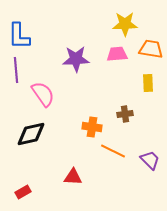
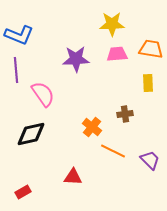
yellow star: moved 13 px left
blue L-shape: moved 1 px up; rotated 68 degrees counterclockwise
orange cross: rotated 30 degrees clockwise
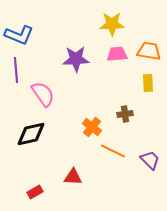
orange trapezoid: moved 2 px left, 2 px down
red rectangle: moved 12 px right
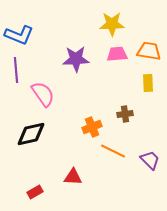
orange cross: rotated 30 degrees clockwise
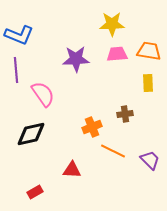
red triangle: moved 1 px left, 7 px up
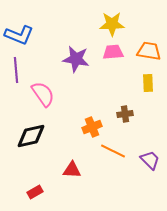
pink trapezoid: moved 4 px left, 2 px up
purple star: rotated 12 degrees clockwise
black diamond: moved 2 px down
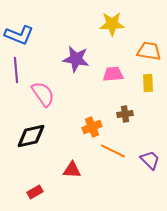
pink trapezoid: moved 22 px down
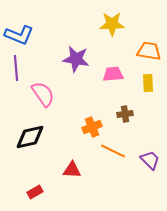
purple line: moved 2 px up
black diamond: moved 1 px left, 1 px down
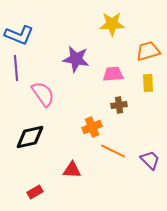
orange trapezoid: moved 1 px left; rotated 25 degrees counterclockwise
brown cross: moved 6 px left, 9 px up
